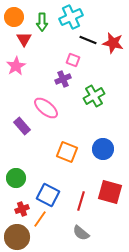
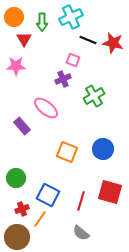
pink star: rotated 30 degrees clockwise
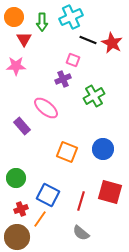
red star: moved 1 px left; rotated 15 degrees clockwise
red cross: moved 1 px left
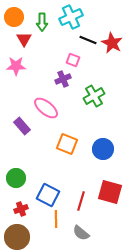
orange square: moved 8 px up
orange line: moved 16 px right; rotated 36 degrees counterclockwise
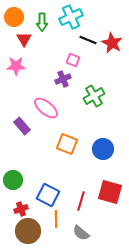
green circle: moved 3 px left, 2 px down
brown circle: moved 11 px right, 6 px up
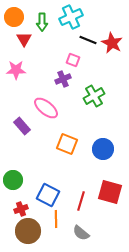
pink star: moved 4 px down
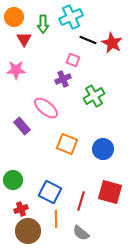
green arrow: moved 1 px right, 2 px down
blue square: moved 2 px right, 3 px up
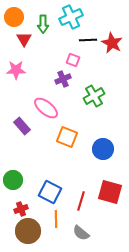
black line: rotated 24 degrees counterclockwise
orange square: moved 7 px up
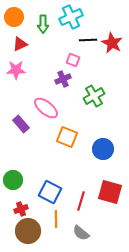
red triangle: moved 4 px left, 5 px down; rotated 35 degrees clockwise
purple rectangle: moved 1 px left, 2 px up
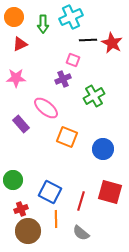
pink star: moved 8 px down
